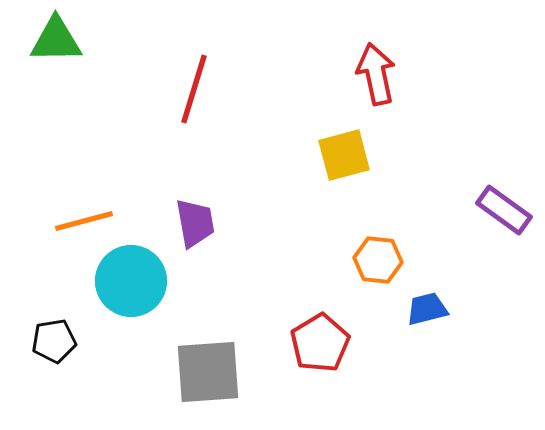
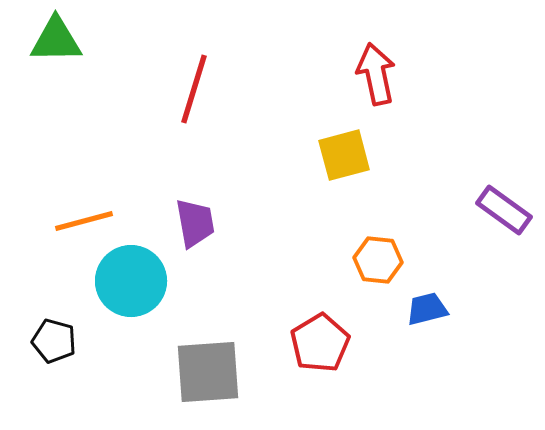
black pentagon: rotated 24 degrees clockwise
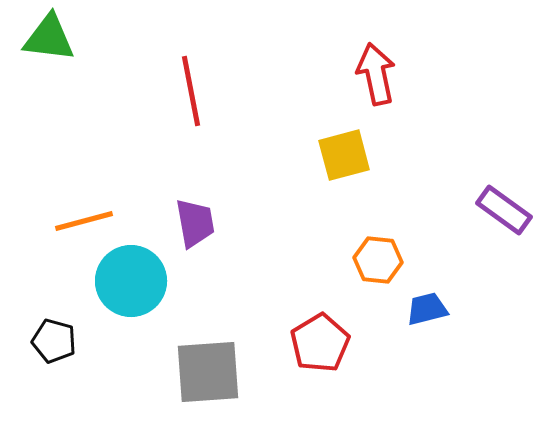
green triangle: moved 7 px left, 2 px up; rotated 8 degrees clockwise
red line: moved 3 px left, 2 px down; rotated 28 degrees counterclockwise
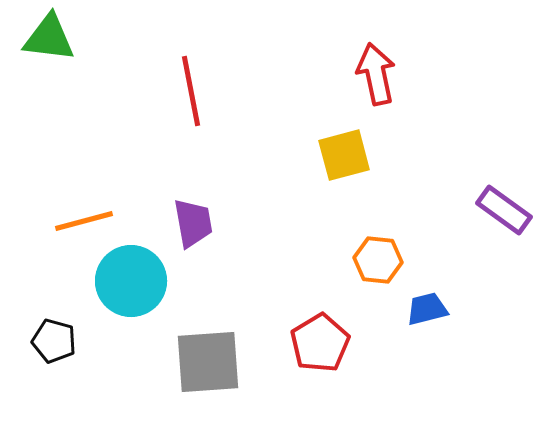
purple trapezoid: moved 2 px left
gray square: moved 10 px up
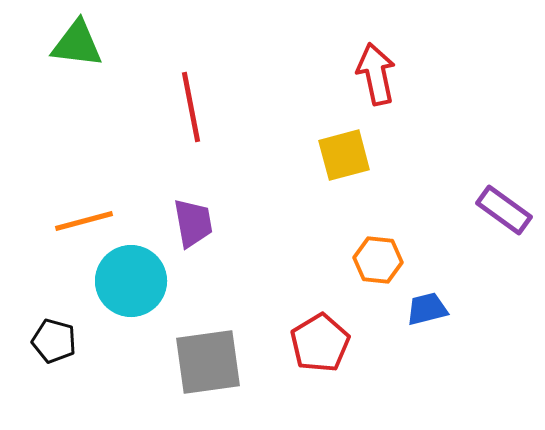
green triangle: moved 28 px right, 6 px down
red line: moved 16 px down
gray square: rotated 4 degrees counterclockwise
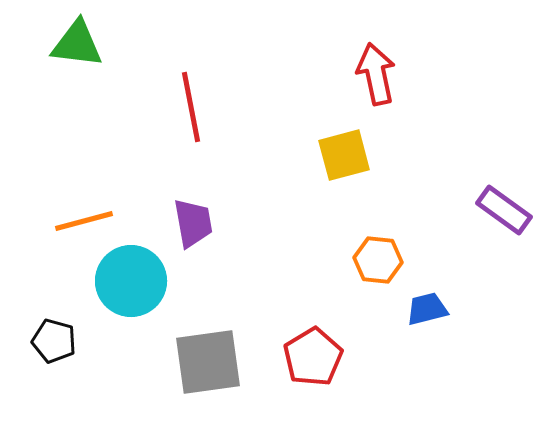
red pentagon: moved 7 px left, 14 px down
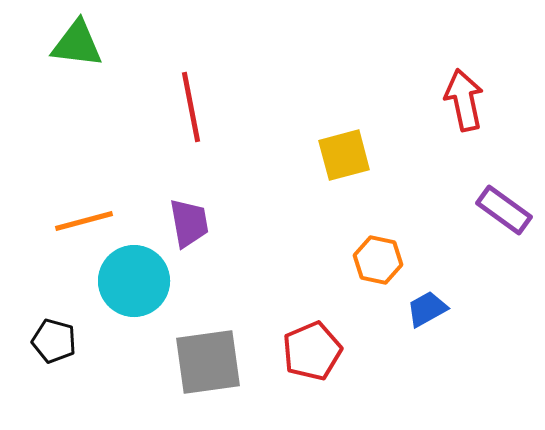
red arrow: moved 88 px right, 26 px down
purple trapezoid: moved 4 px left
orange hexagon: rotated 6 degrees clockwise
cyan circle: moved 3 px right
blue trapezoid: rotated 15 degrees counterclockwise
red pentagon: moved 1 px left, 6 px up; rotated 8 degrees clockwise
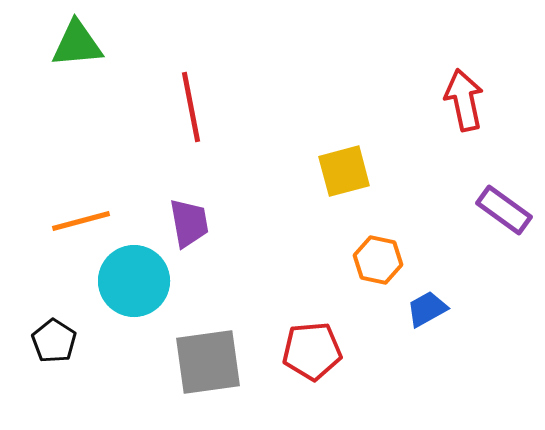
green triangle: rotated 12 degrees counterclockwise
yellow square: moved 16 px down
orange line: moved 3 px left
black pentagon: rotated 18 degrees clockwise
red pentagon: rotated 18 degrees clockwise
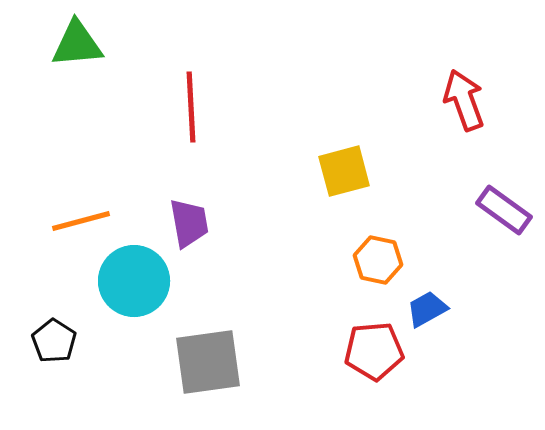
red arrow: rotated 8 degrees counterclockwise
red line: rotated 8 degrees clockwise
red pentagon: moved 62 px right
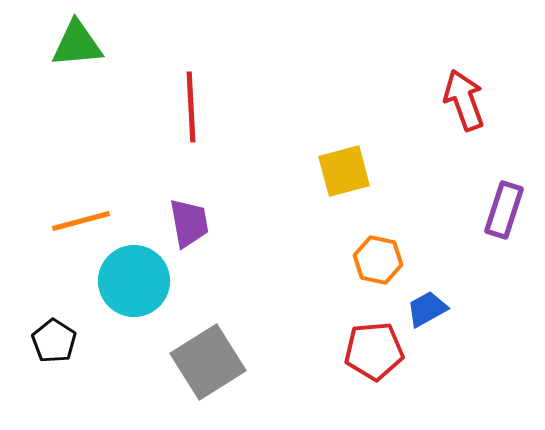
purple rectangle: rotated 72 degrees clockwise
gray square: rotated 24 degrees counterclockwise
